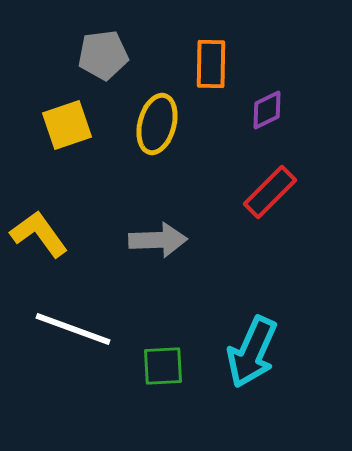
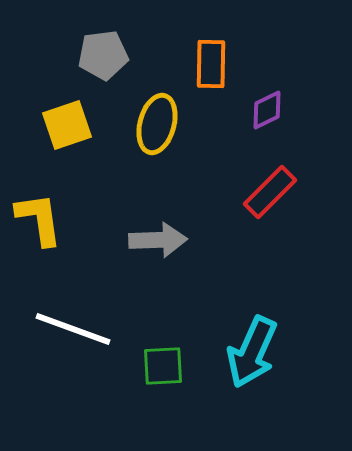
yellow L-shape: moved 15 px up; rotated 28 degrees clockwise
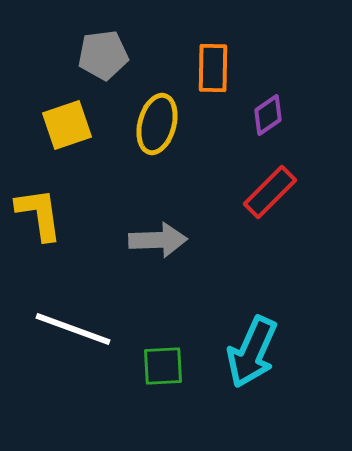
orange rectangle: moved 2 px right, 4 px down
purple diamond: moved 1 px right, 5 px down; rotated 9 degrees counterclockwise
yellow L-shape: moved 5 px up
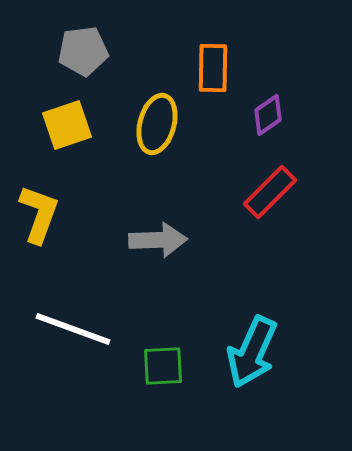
gray pentagon: moved 20 px left, 4 px up
yellow L-shape: rotated 28 degrees clockwise
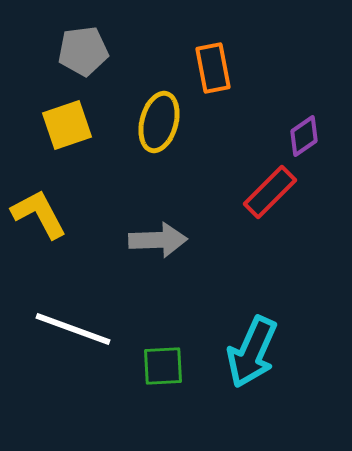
orange rectangle: rotated 12 degrees counterclockwise
purple diamond: moved 36 px right, 21 px down
yellow ellipse: moved 2 px right, 2 px up
yellow L-shape: rotated 48 degrees counterclockwise
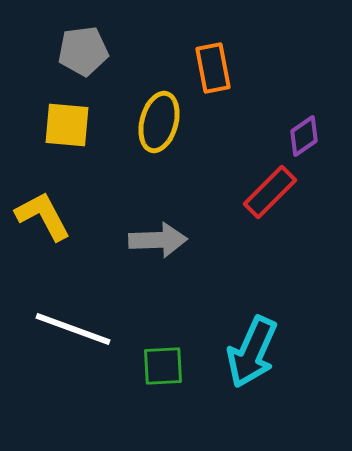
yellow square: rotated 24 degrees clockwise
yellow L-shape: moved 4 px right, 2 px down
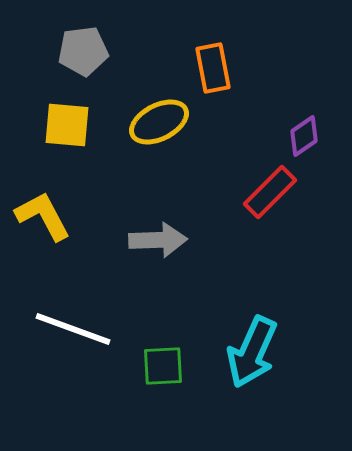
yellow ellipse: rotated 48 degrees clockwise
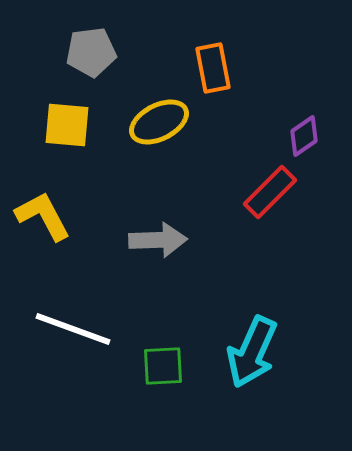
gray pentagon: moved 8 px right, 1 px down
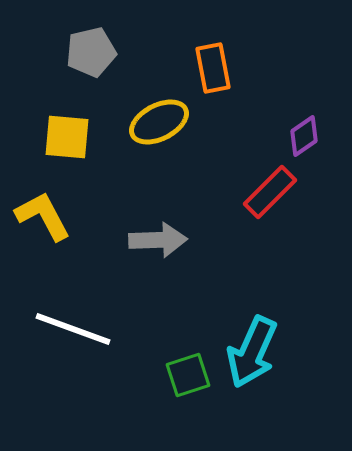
gray pentagon: rotated 6 degrees counterclockwise
yellow square: moved 12 px down
green square: moved 25 px right, 9 px down; rotated 15 degrees counterclockwise
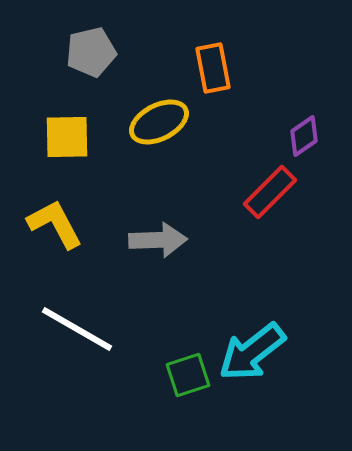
yellow square: rotated 6 degrees counterclockwise
yellow L-shape: moved 12 px right, 8 px down
white line: moved 4 px right; rotated 10 degrees clockwise
cyan arrow: rotated 28 degrees clockwise
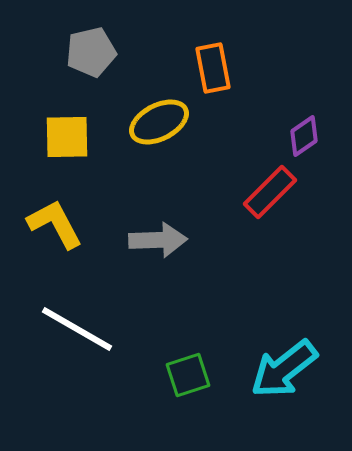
cyan arrow: moved 32 px right, 17 px down
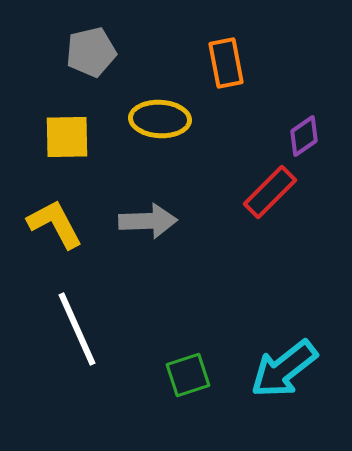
orange rectangle: moved 13 px right, 5 px up
yellow ellipse: moved 1 px right, 3 px up; rotated 30 degrees clockwise
gray arrow: moved 10 px left, 19 px up
white line: rotated 36 degrees clockwise
